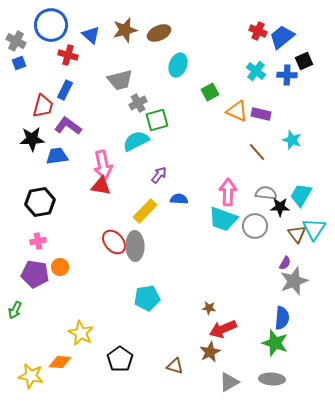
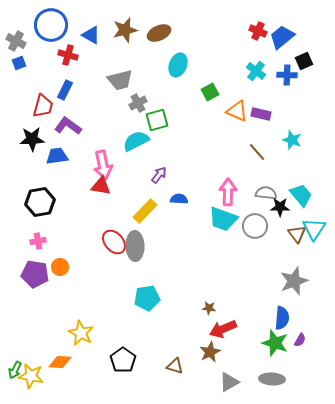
blue triangle at (91, 35): rotated 12 degrees counterclockwise
cyan trapezoid at (301, 195): rotated 110 degrees clockwise
purple semicircle at (285, 263): moved 15 px right, 77 px down
green arrow at (15, 310): moved 60 px down
black pentagon at (120, 359): moved 3 px right, 1 px down
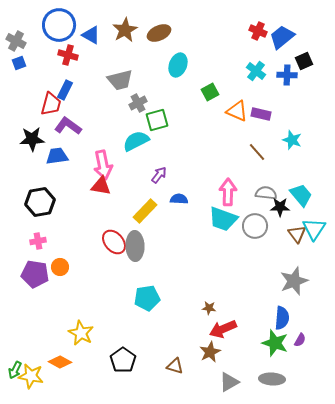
blue circle at (51, 25): moved 8 px right
brown star at (125, 30): rotated 15 degrees counterclockwise
red trapezoid at (43, 106): moved 8 px right, 2 px up
orange diamond at (60, 362): rotated 25 degrees clockwise
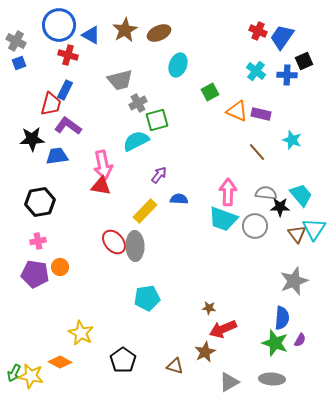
blue trapezoid at (282, 37): rotated 16 degrees counterclockwise
brown star at (210, 352): moved 5 px left
green arrow at (15, 370): moved 1 px left, 3 px down
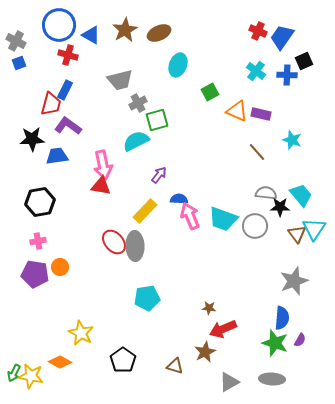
pink arrow at (228, 192): moved 38 px left, 24 px down; rotated 24 degrees counterclockwise
